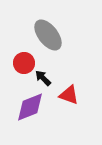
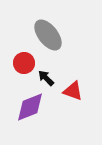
black arrow: moved 3 px right
red triangle: moved 4 px right, 4 px up
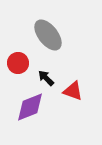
red circle: moved 6 px left
